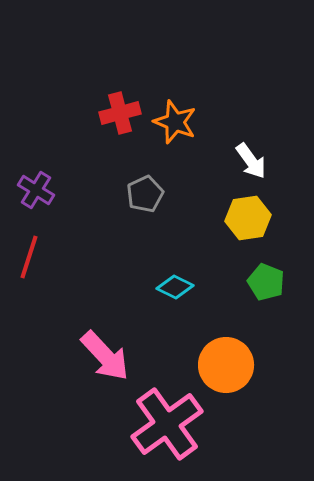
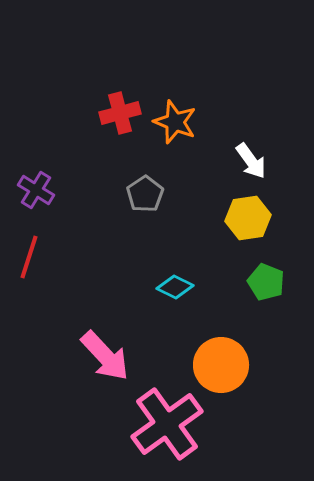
gray pentagon: rotated 9 degrees counterclockwise
orange circle: moved 5 px left
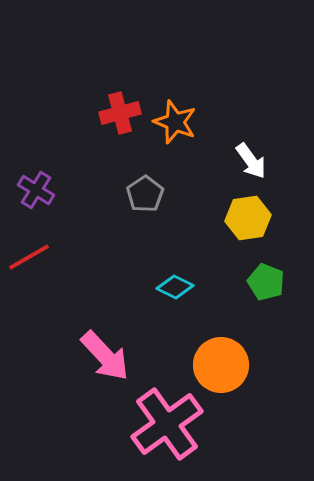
red line: rotated 42 degrees clockwise
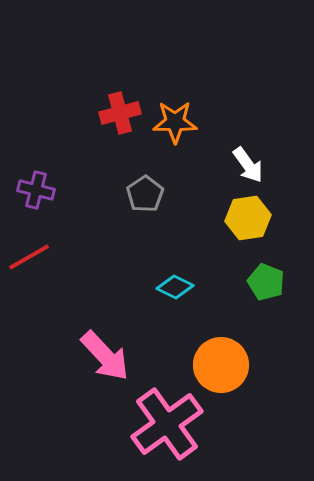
orange star: rotated 21 degrees counterclockwise
white arrow: moved 3 px left, 4 px down
purple cross: rotated 18 degrees counterclockwise
